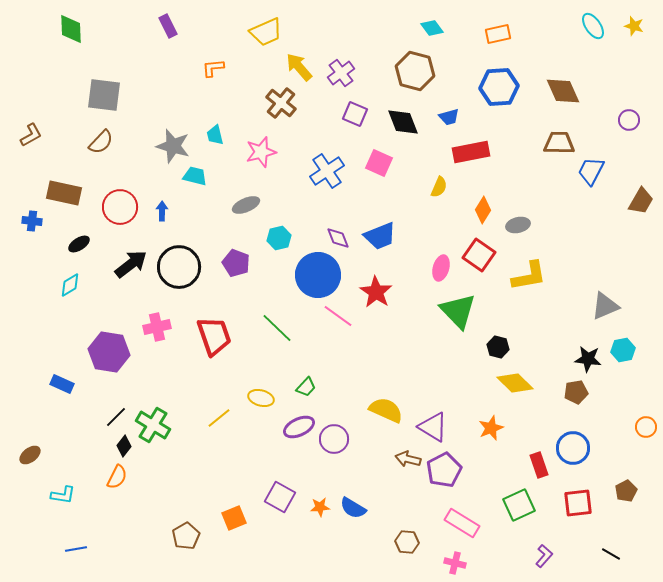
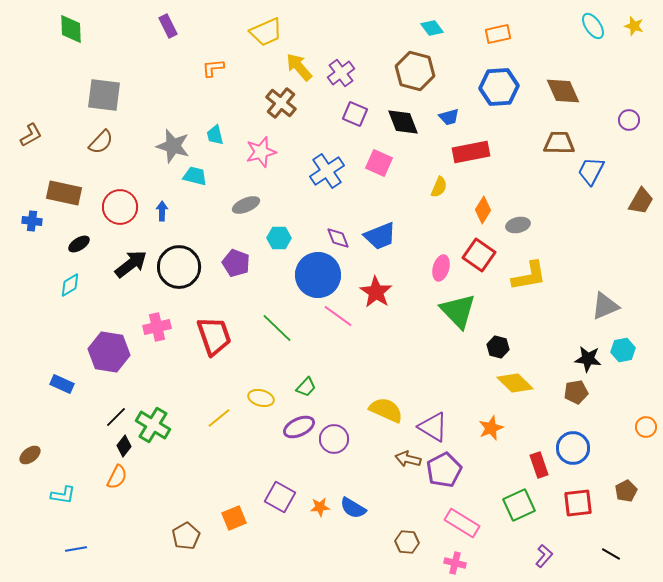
cyan hexagon at (279, 238): rotated 15 degrees clockwise
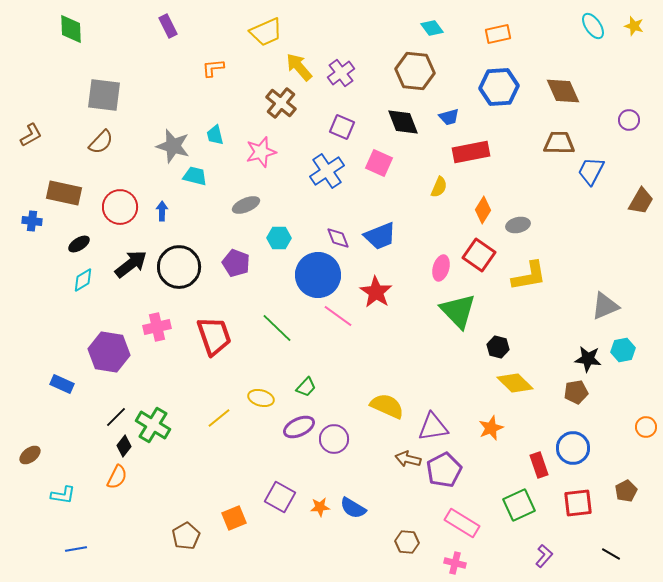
brown hexagon at (415, 71): rotated 9 degrees counterclockwise
purple square at (355, 114): moved 13 px left, 13 px down
cyan diamond at (70, 285): moved 13 px right, 5 px up
yellow semicircle at (386, 410): moved 1 px right, 4 px up
purple triangle at (433, 427): rotated 40 degrees counterclockwise
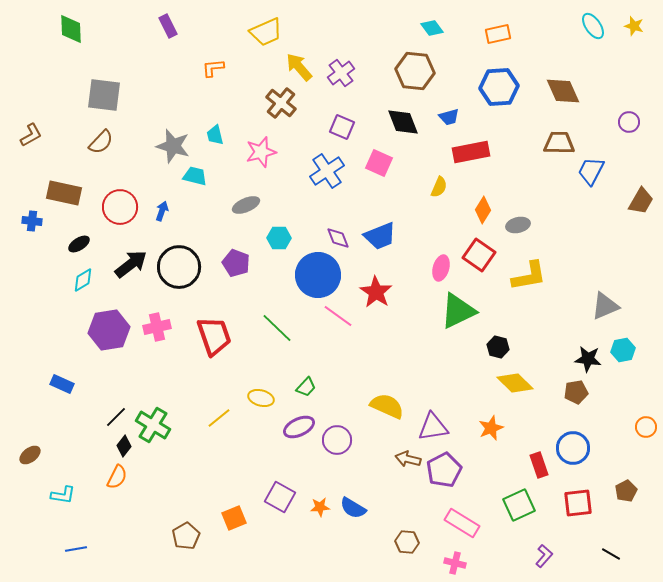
purple circle at (629, 120): moved 2 px down
blue arrow at (162, 211): rotated 18 degrees clockwise
green triangle at (458, 311): rotated 48 degrees clockwise
purple hexagon at (109, 352): moved 22 px up; rotated 18 degrees counterclockwise
purple circle at (334, 439): moved 3 px right, 1 px down
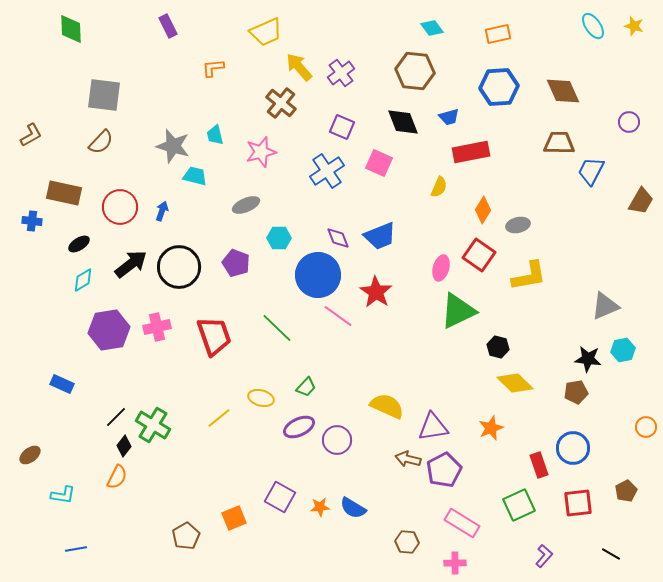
pink cross at (455, 563): rotated 15 degrees counterclockwise
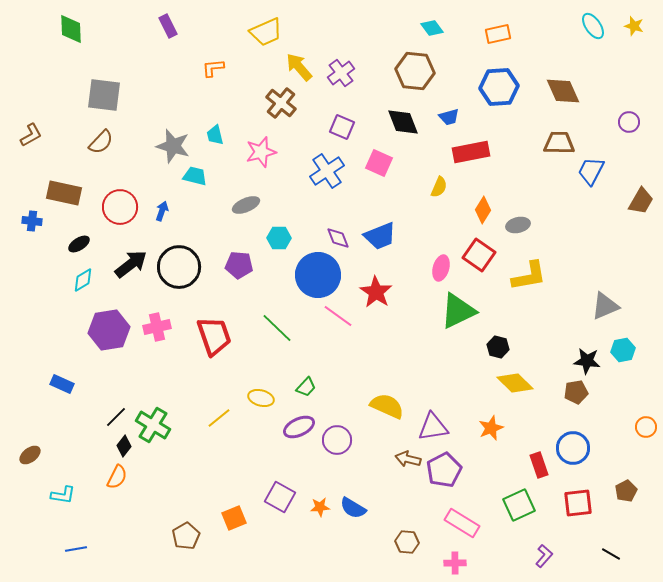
purple pentagon at (236, 263): moved 3 px right, 2 px down; rotated 16 degrees counterclockwise
black star at (588, 359): moved 1 px left, 2 px down
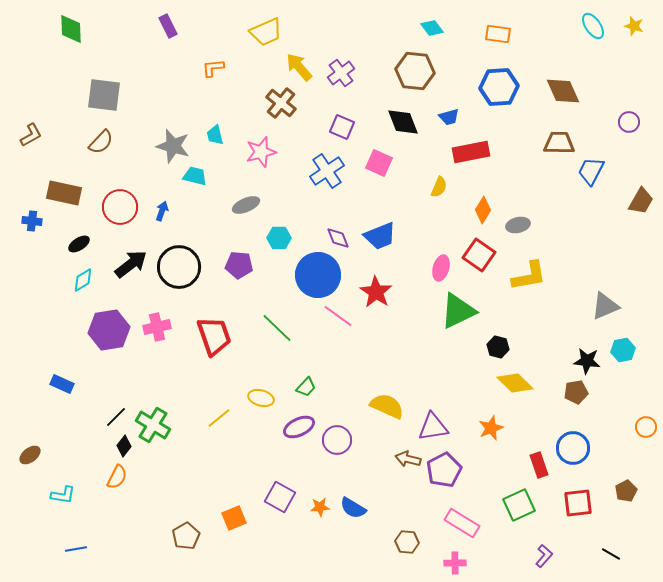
orange rectangle at (498, 34): rotated 20 degrees clockwise
